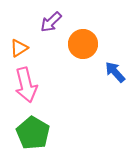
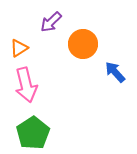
green pentagon: rotated 8 degrees clockwise
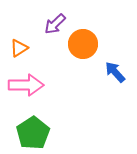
purple arrow: moved 4 px right, 2 px down
pink arrow: rotated 76 degrees counterclockwise
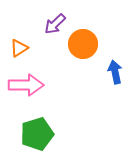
blue arrow: rotated 30 degrees clockwise
green pentagon: moved 4 px right, 1 px down; rotated 16 degrees clockwise
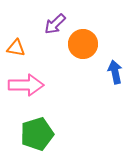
orange triangle: moved 3 px left; rotated 42 degrees clockwise
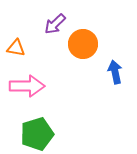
pink arrow: moved 1 px right, 1 px down
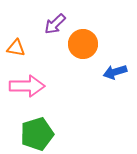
blue arrow: rotated 95 degrees counterclockwise
